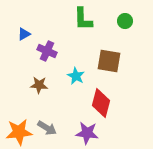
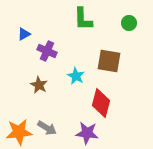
green circle: moved 4 px right, 2 px down
brown star: rotated 24 degrees clockwise
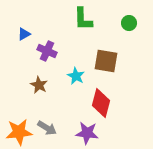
brown square: moved 3 px left
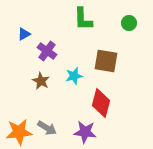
purple cross: rotated 12 degrees clockwise
cyan star: moved 2 px left; rotated 30 degrees clockwise
brown star: moved 2 px right, 4 px up
purple star: moved 2 px left, 1 px up
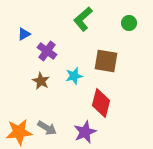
green L-shape: rotated 50 degrees clockwise
purple star: rotated 30 degrees counterclockwise
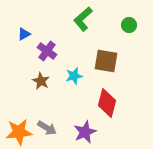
green circle: moved 2 px down
red diamond: moved 6 px right
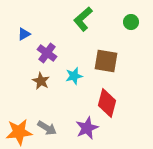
green circle: moved 2 px right, 3 px up
purple cross: moved 2 px down
purple star: moved 2 px right, 4 px up
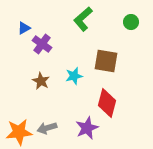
blue triangle: moved 6 px up
purple cross: moved 5 px left, 9 px up
gray arrow: rotated 132 degrees clockwise
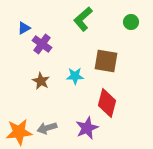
cyan star: moved 1 px right; rotated 12 degrees clockwise
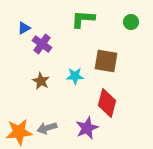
green L-shape: rotated 45 degrees clockwise
